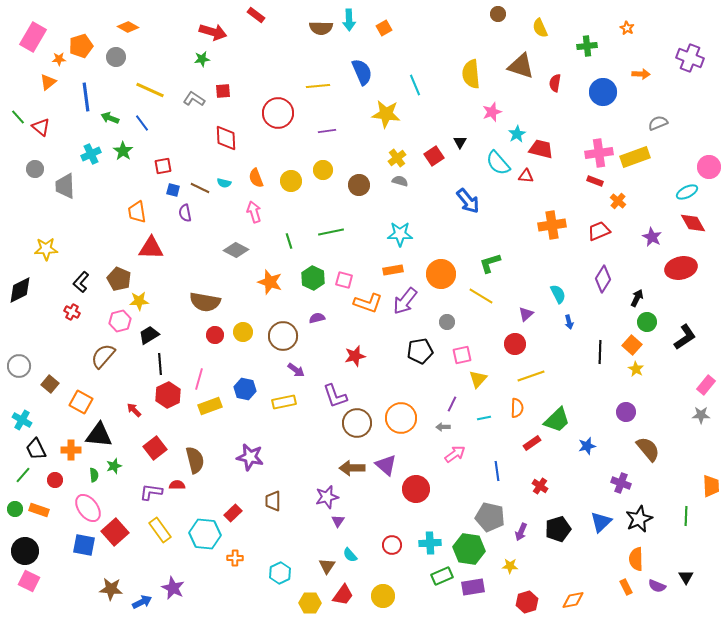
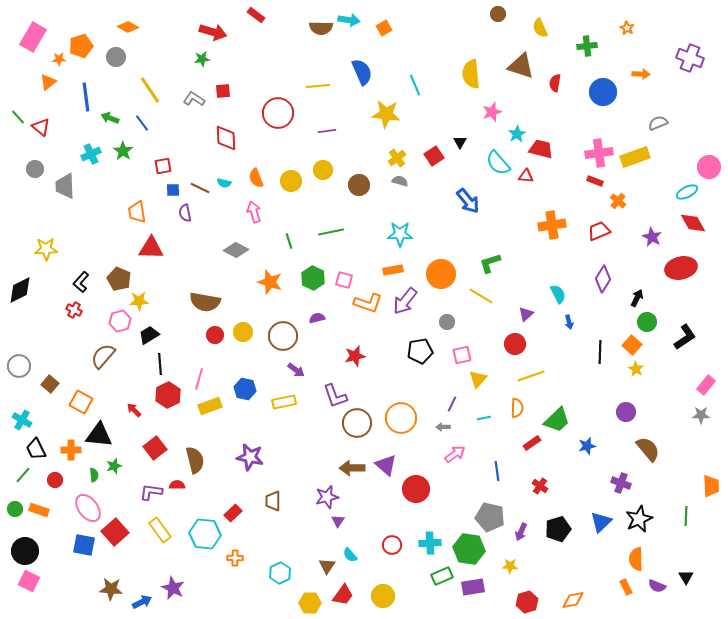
cyan arrow at (349, 20): rotated 80 degrees counterclockwise
yellow line at (150, 90): rotated 32 degrees clockwise
blue square at (173, 190): rotated 16 degrees counterclockwise
red cross at (72, 312): moved 2 px right, 2 px up
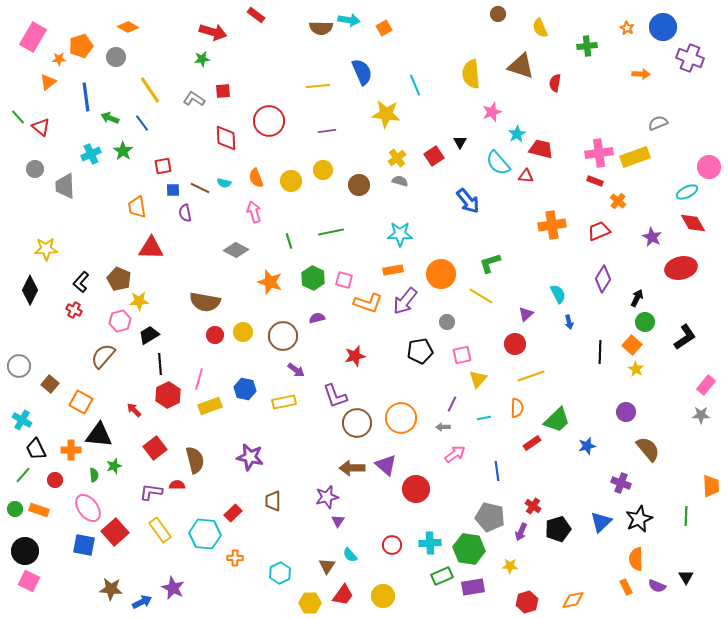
blue circle at (603, 92): moved 60 px right, 65 px up
red circle at (278, 113): moved 9 px left, 8 px down
orange trapezoid at (137, 212): moved 5 px up
black diamond at (20, 290): moved 10 px right; rotated 36 degrees counterclockwise
green circle at (647, 322): moved 2 px left
red cross at (540, 486): moved 7 px left, 20 px down
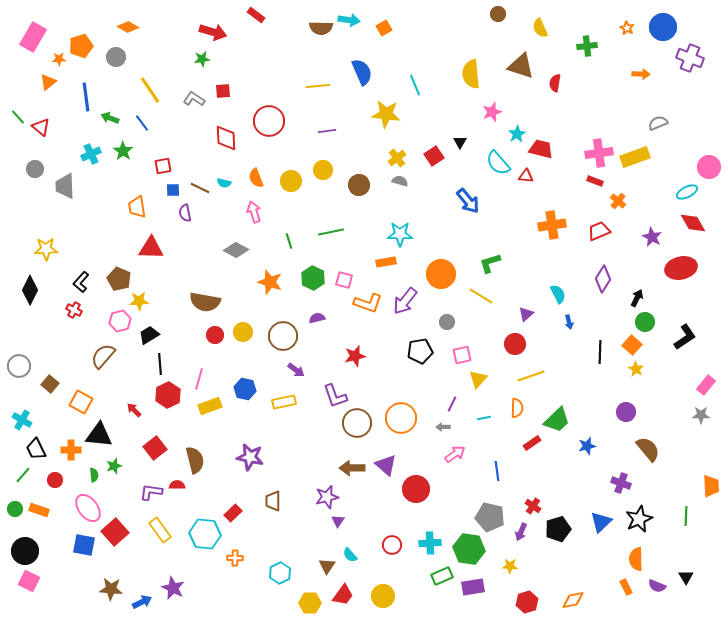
orange rectangle at (393, 270): moved 7 px left, 8 px up
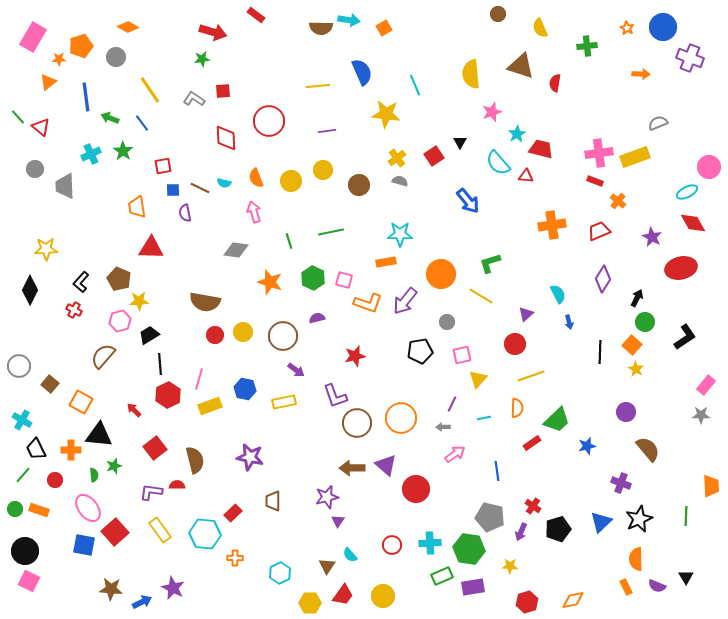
gray diamond at (236, 250): rotated 20 degrees counterclockwise
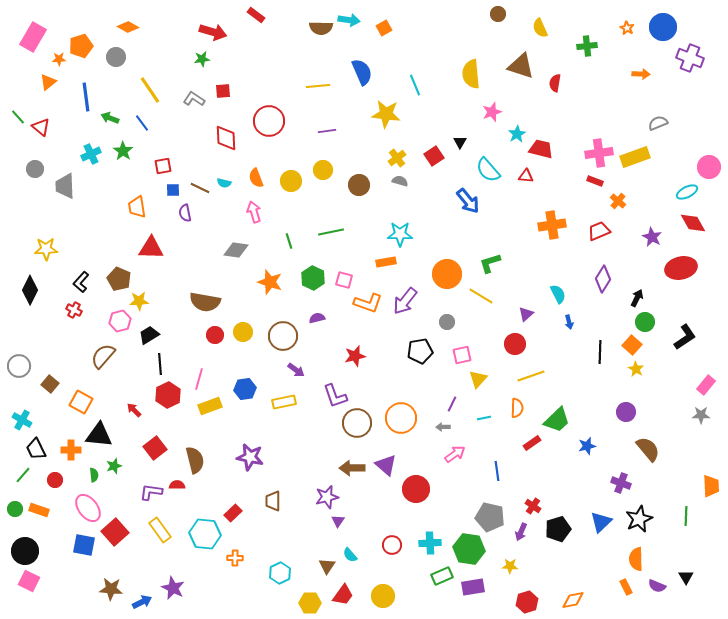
cyan semicircle at (498, 163): moved 10 px left, 7 px down
orange circle at (441, 274): moved 6 px right
blue hexagon at (245, 389): rotated 20 degrees counterclockwise
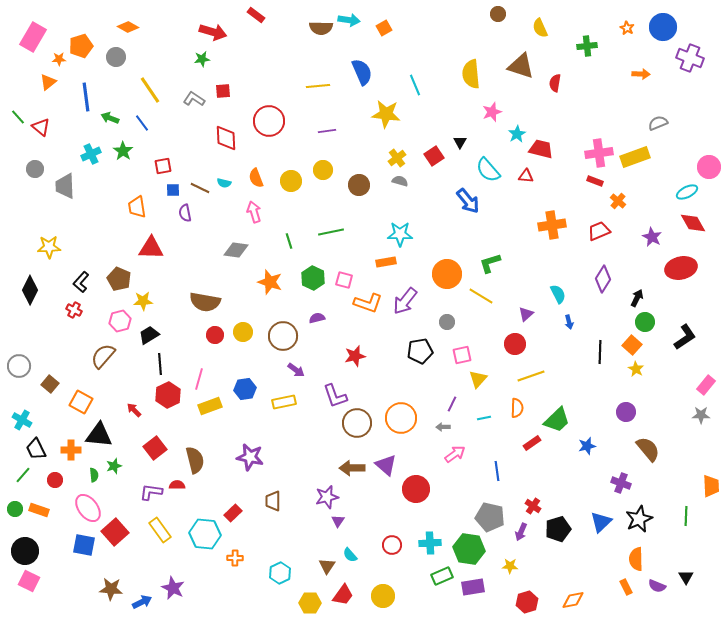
yellow star at (46, 249): moved 3 px right, 2 px up
yellow star at (139, 301): moved 4 px right
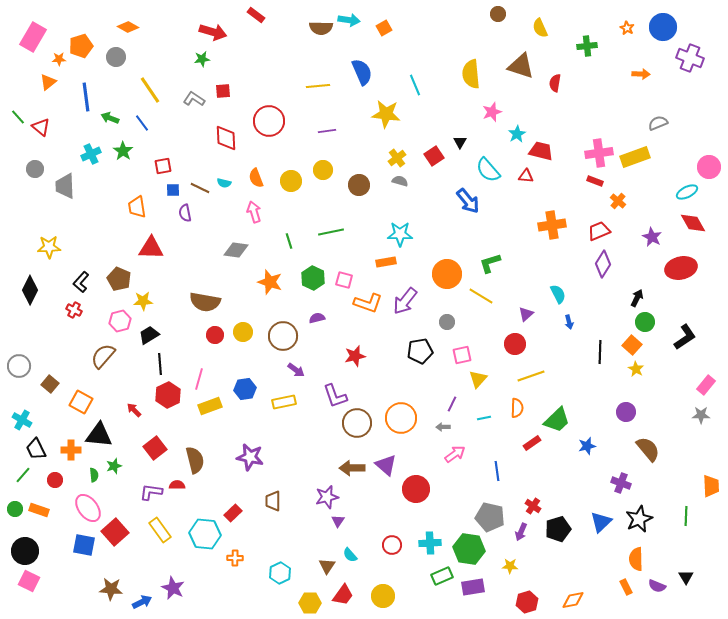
red trapezoid at (541, 149): moved 2 px down
purple diamond at (603, 279): moved 15 px up
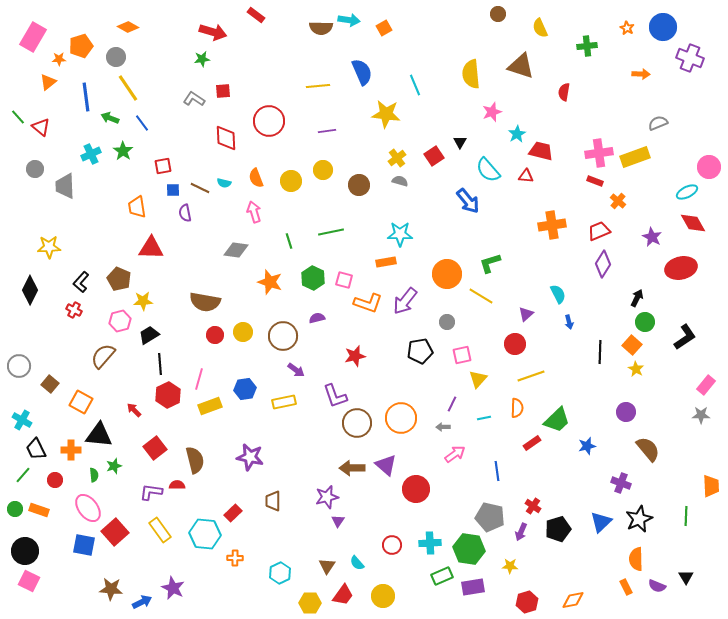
red semicircle at (555, 83): moved 9 px right, 9 px down
yellow line at (150, 90): moved 22 px left, 2 px up
cyan semicircle at (350, 555): moved 7 px right, 8 px down
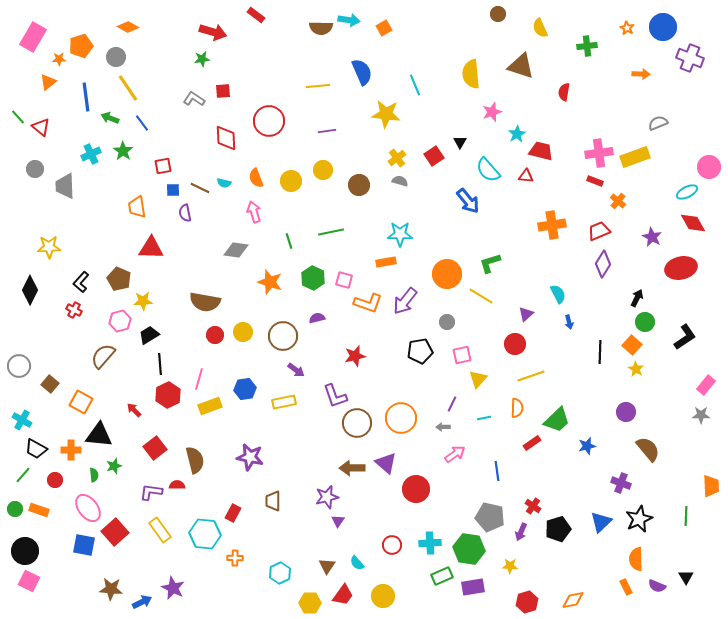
black trapezoid at (36, 449): rotated 35 degrees counterclockwise
purple triangle at (386, 465): moved 2 px up
red rectangle at (233, 513): rotated 18 degrees counterclockwise
